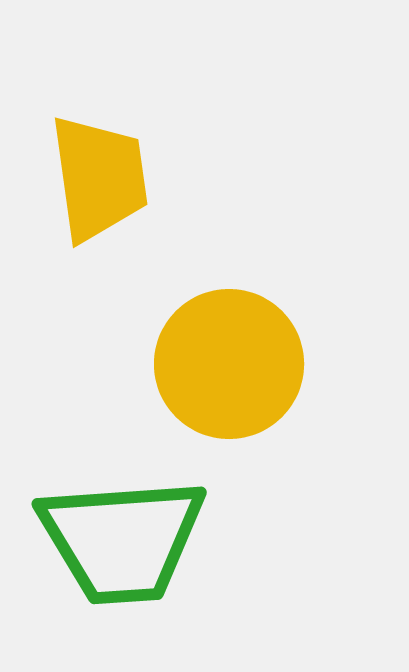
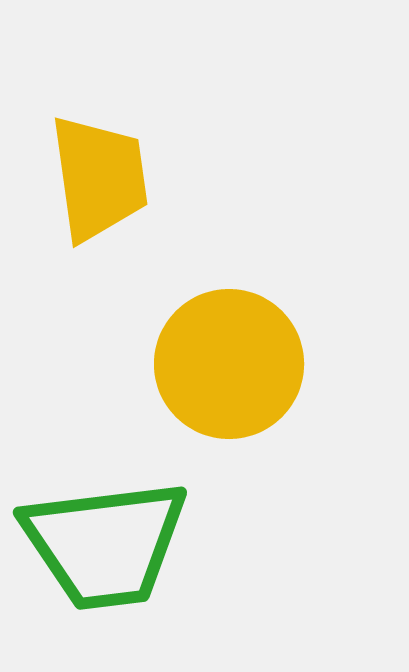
green trapezoid: moved 17 px left, 4 px down; rotated 3 degrees counterclockwise
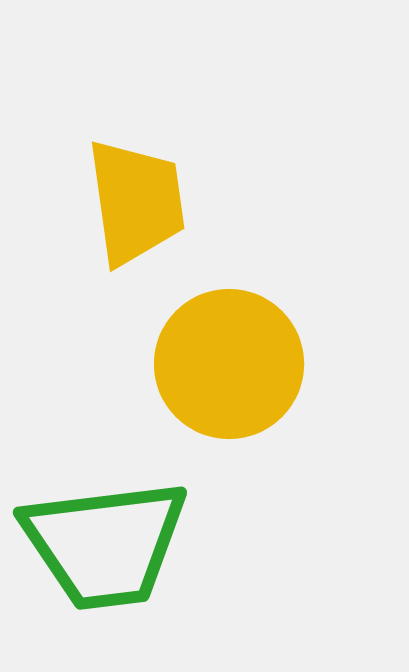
yellow trapezoid: moved 37 px right, 24 px down
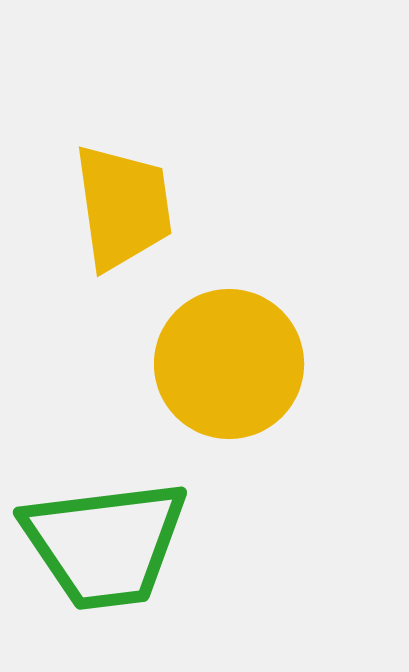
yellow trapezoid: moved 13 px left, 5 px down
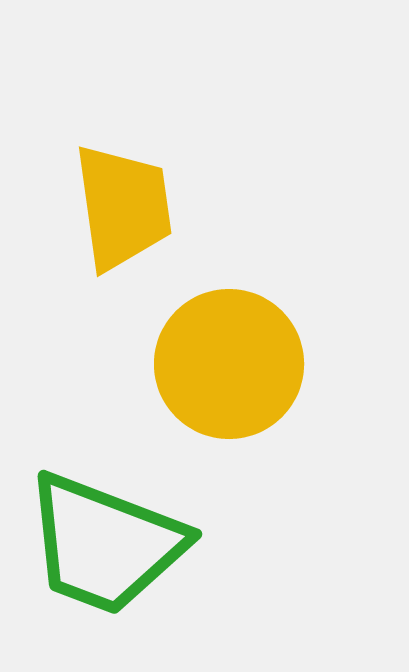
green trapezoid: rotated 28 degrees clockwise
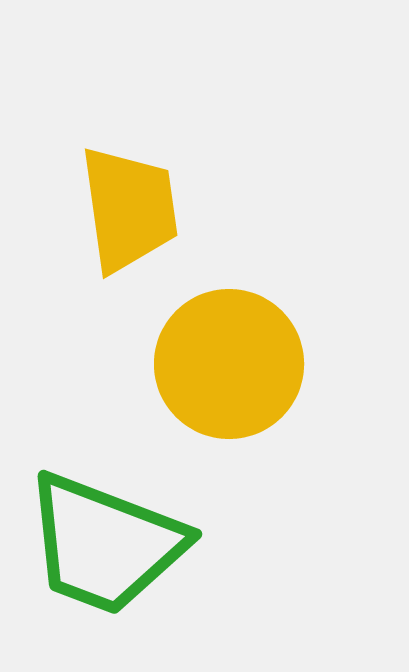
yellow trapezoid: moved 6 px right, 2 px down
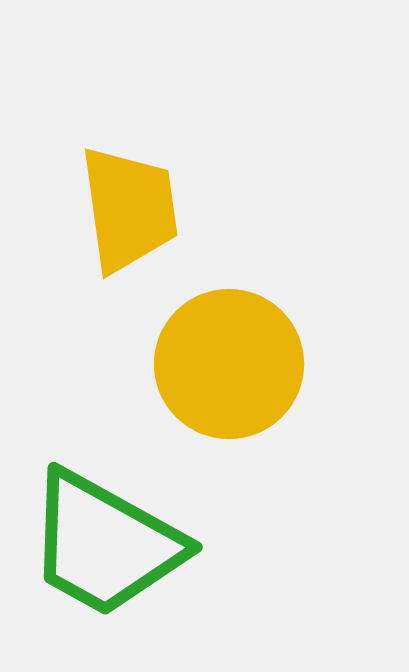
green trapezoid: rotated 8 degrees clockwise
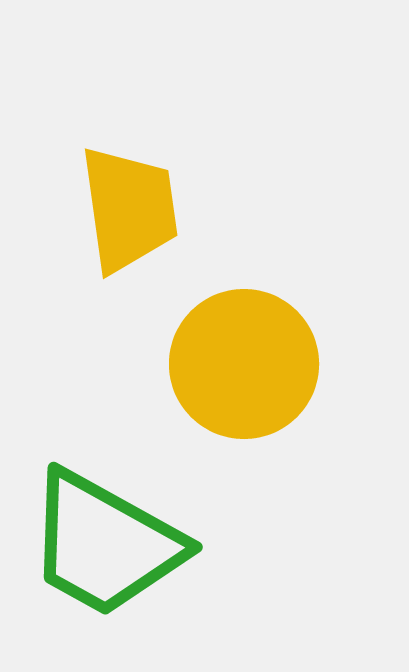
yellow circle: moved 15 px right
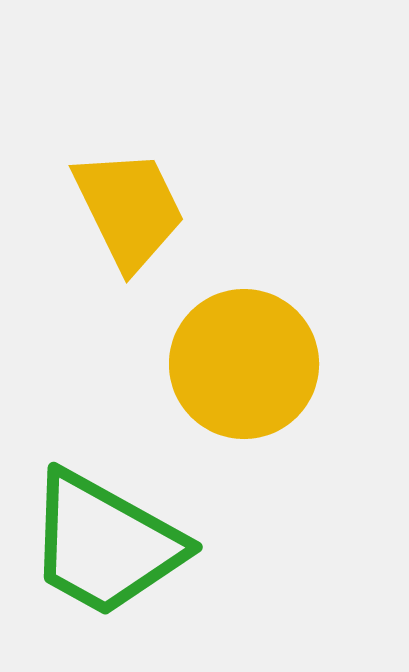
yellow trapezoid: rotated 18 degrees counterclockwise
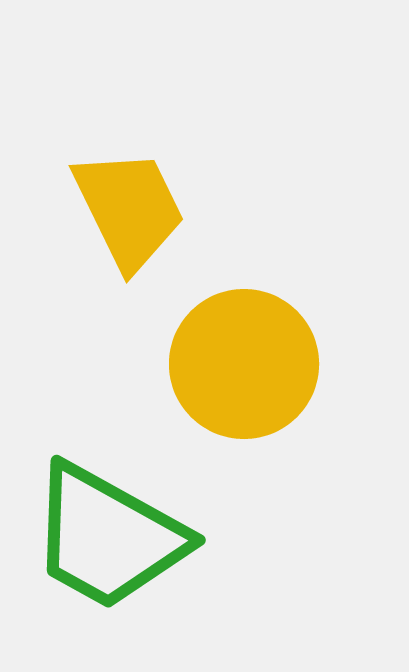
green trapezoid: moved 3 px right, 7 px up
